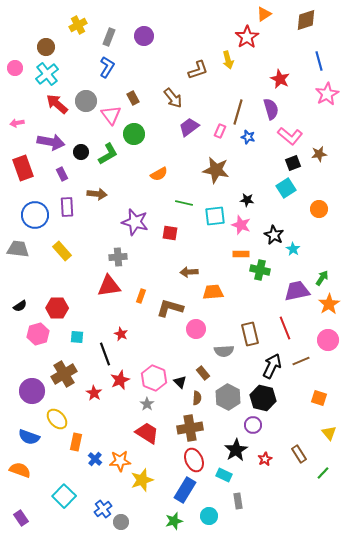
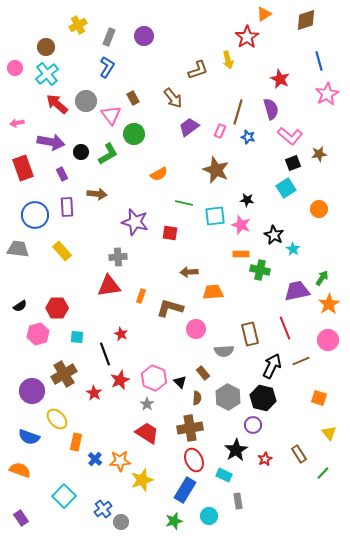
brown star at (216, 170): rotated 12 degrees clockwise
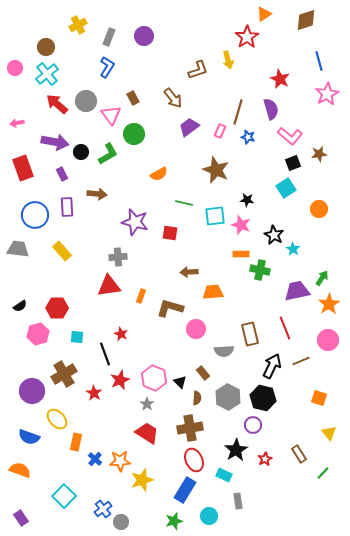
purple arrow at (51, 142): moved 4 px right
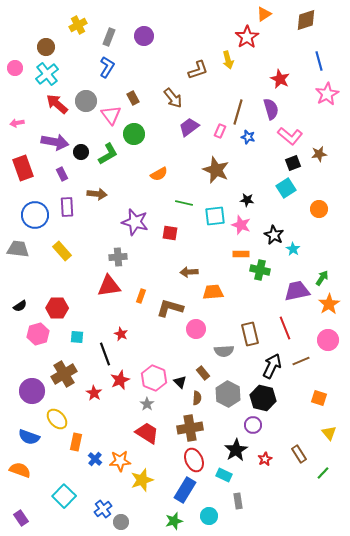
gray hexagon at (228, 397): moved 3 px up
